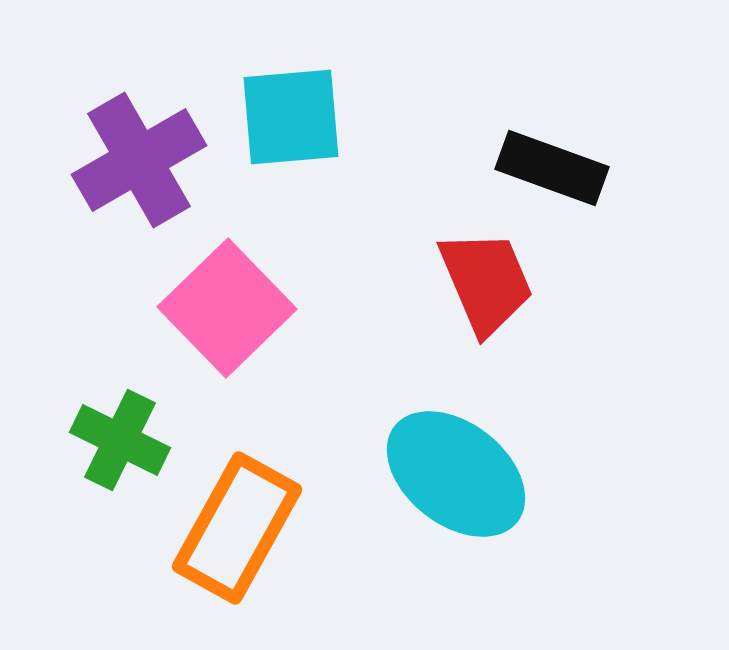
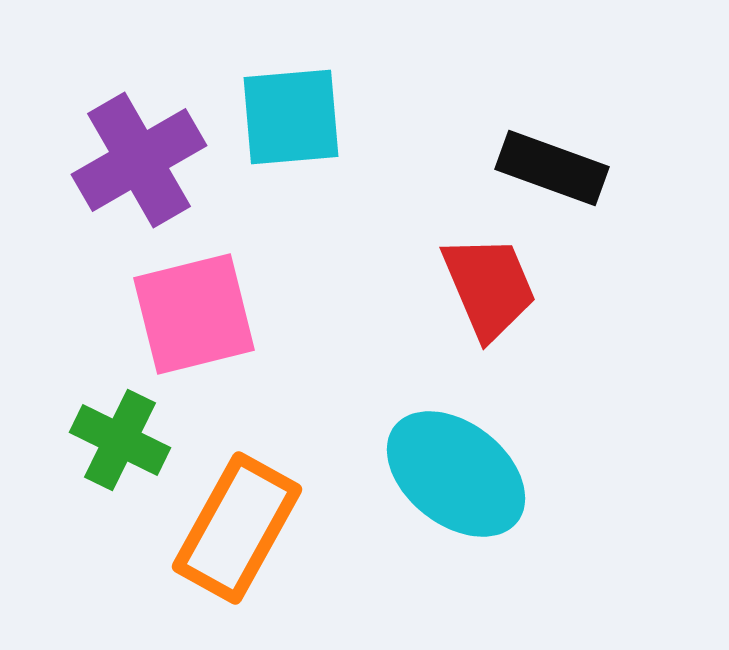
red trapezoid: moved 3 px right, 5 px down
pink square: moved 33 px left, 6 px down; rotated 30 degrees clockwise
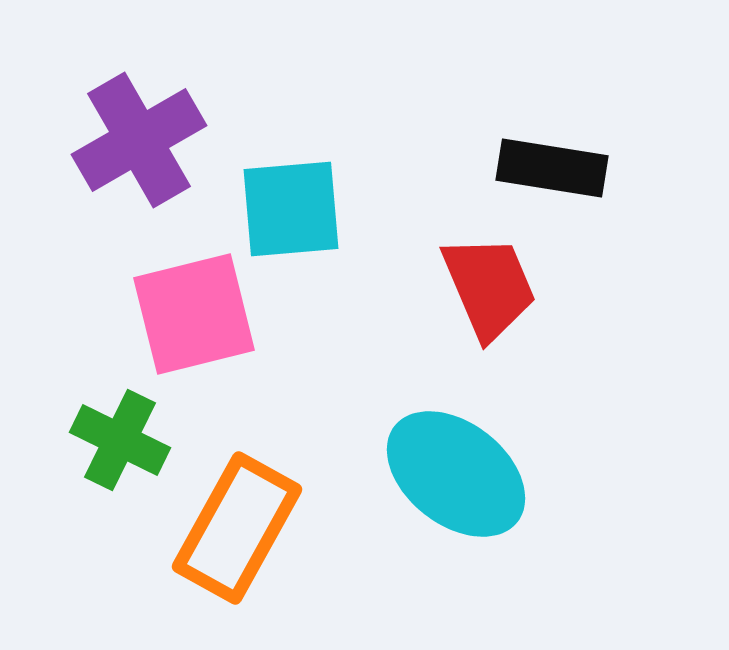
cyan square: moved 92 px down
purple cross: moved 20 px up
black rectangle: rotated 11 degrees counterclockwise
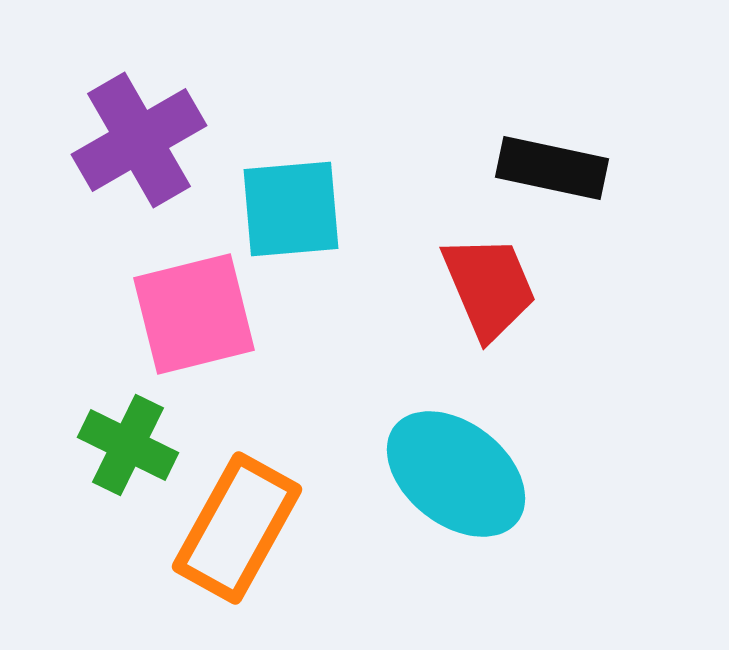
black rectangle: rotated 3 degrees clockwise
green cross: moved 8 px right, 5 px down
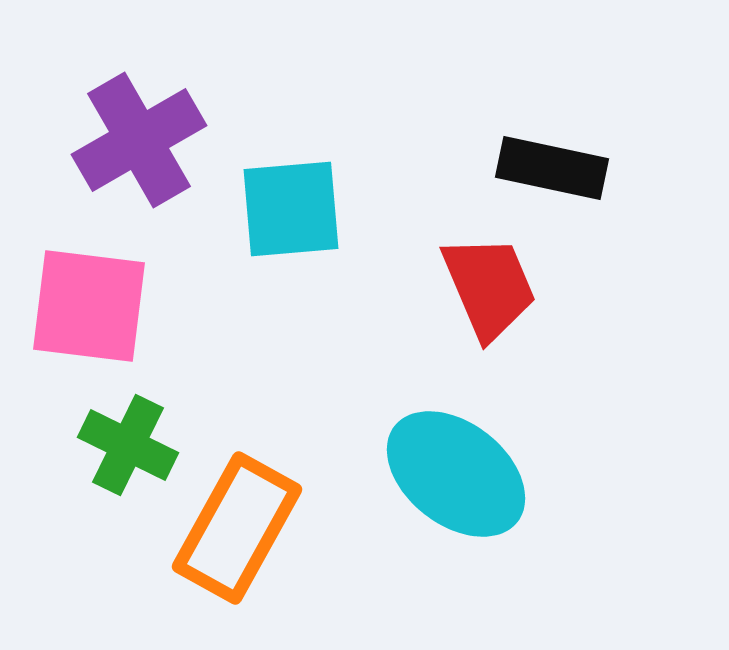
pink square: moved 105 px left, 8 px up; rotated 21 degrees clockwise
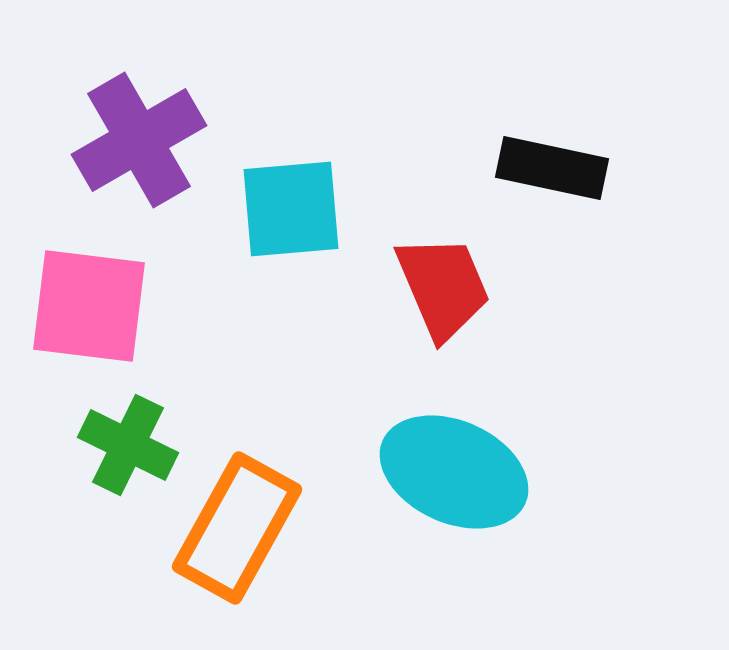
red trapezoid: moved 46 px left
cyan ellipse: moved 2 px left, 2 px up; rotated 14 degrees counterclockwise
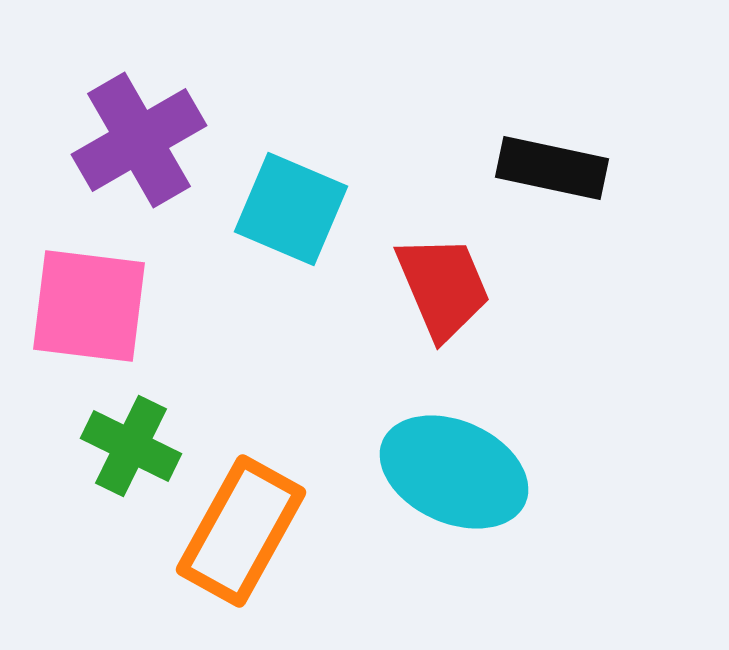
cyan square: rotated 28 degrees clockwise
green cross: moved 3 px right, 1 px down
orange rectangle: moved 4 px right, 3 px down
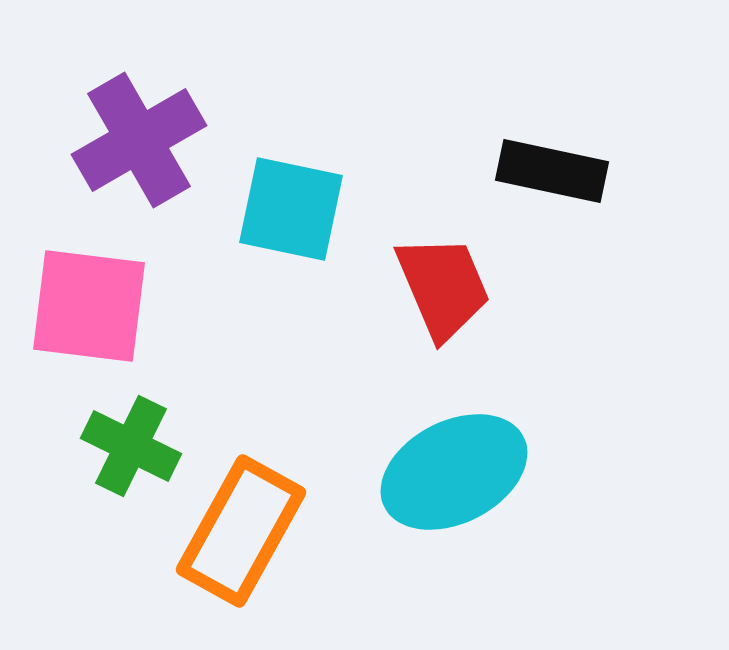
black rectangle: moved 3 px down
cyan square: rotated 11 degrees counterclockwise
cyan ellipse: rotated 51 degrees counterclockwise
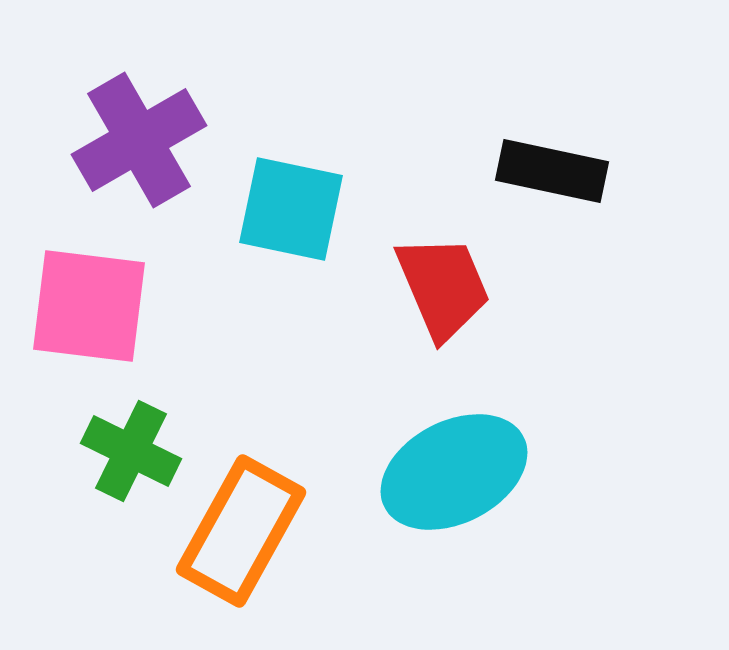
green cross: moved 5 px down
